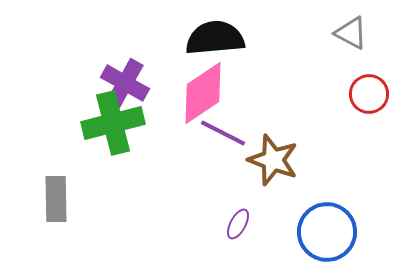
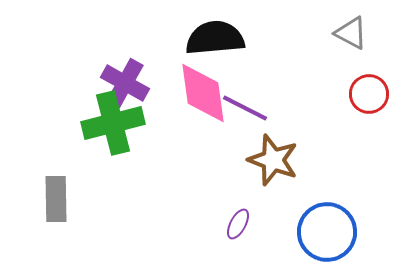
pink diamond: rotated 64 degrees counterclockwise
purple line: moved 22 px right, 25 px up
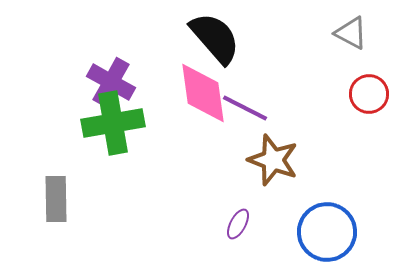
black semicircle: rotated 54 degrees clockwise
purple cross: moved 14 px left, 1 px up
green cross: rotated 4 degrees clockwise
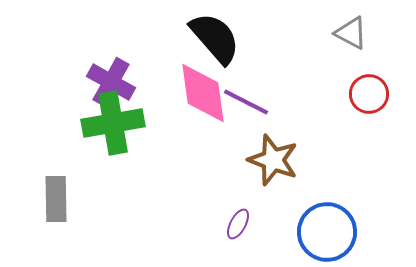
purple line: moved 1 px right, 6 px up
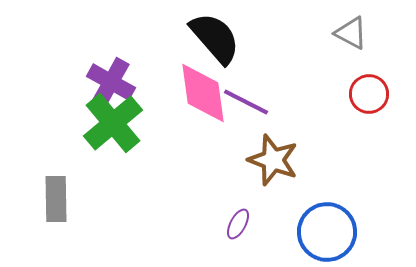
green cross: rotated 30 degrees counterclockwise
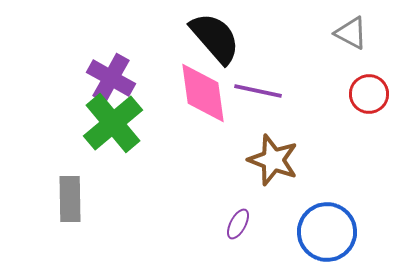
purple cross: moved 4 px up
purple line: moved 12 px right, 11 px up; rotated 15 degrees counterclockwise
gray rectangle: moved 14 px right
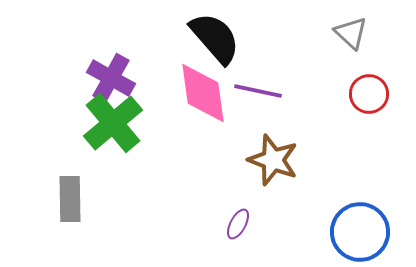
gray triangle: rotated 15 degrees clockwise
blue circle: moved 33 px right
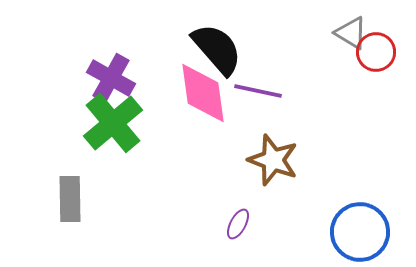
gray triangle: rotated 12 degrees counterclockwise
black semicircle: moved 2 px right, 11 px down
red circle: moved 7 px right, 42 px up
